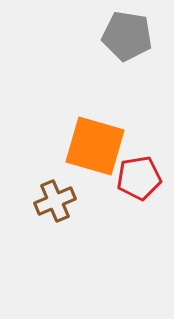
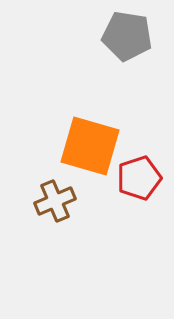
orange square: moved 5 px left
red pentagon: rotated 9 degrees counterclockwise
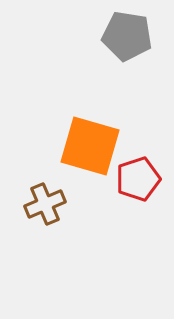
red pentagon: moved 1 px left, 1 px down
brown cross: moved 10 px left, 3 px down
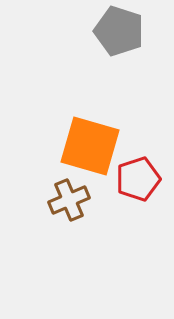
gray pentagon: moved 8 px left, 5 px up; rotated 9 degrees clockwise
brown cross: moved 24 px right, 4 px up
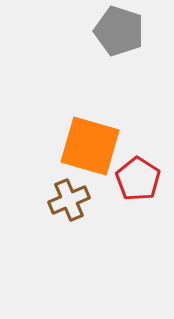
red pentagon: rotated 21 degrees counterclockwise
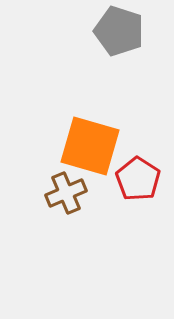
brown cross: moved 3 px left, 7 px up
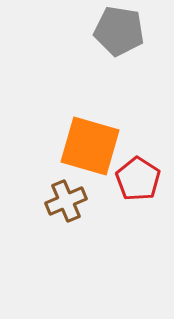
gray pentagon: rotated 9 degrees counterclockwise
brown cross: moved 8 px down
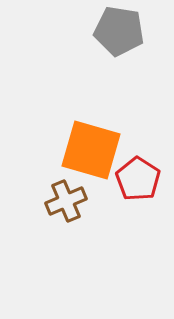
orange square: moved 1 px right, 4 px down
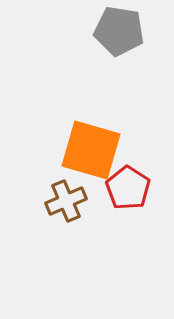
red pentagon: moved 10 px left, 9 px down
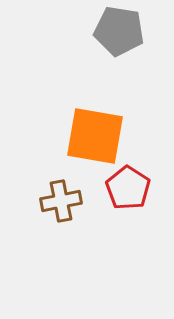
orange square: moved 4 px right, 14 px up; rotated 6 degrees counterclockwise
brown cross: moved 5 px left; rotated 12 degrees clockwise
